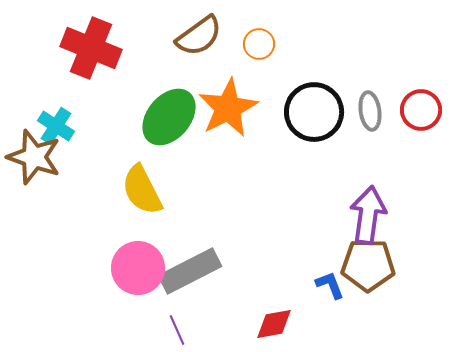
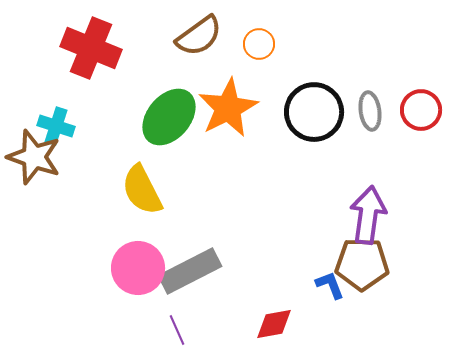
cyan cross: rotated 15 degrees counterclockwise
brown pentagon: moved 6 px left, 1 px up
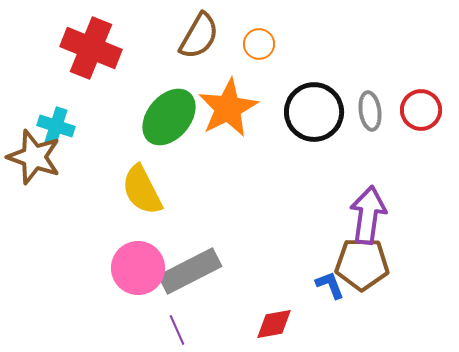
brown semicircle: rotated 24 degrees counterclockwise
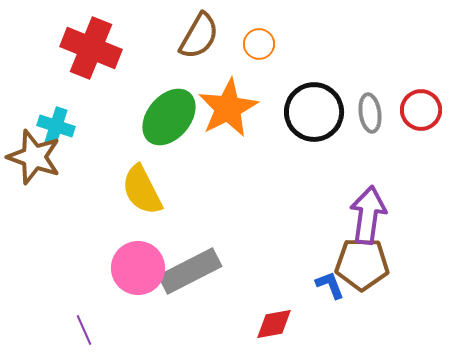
gray ellipse: moved 2 px down
purple line: moved 93 px left
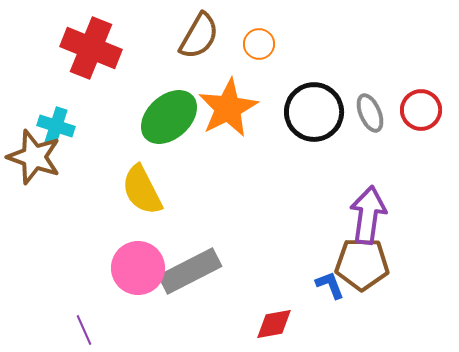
gray ellipse: rotated 15 degrees counterclockwise
green ellipse: rotated 8 degrees clockwise
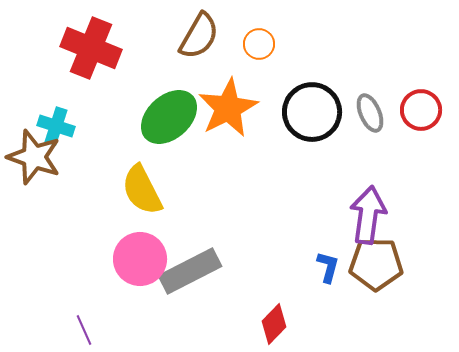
black circle: moved 2 px left
brown pentagon: moved 14 px right
pink circle: moved 2 px right, 9 px up
blue L-shape: moved 2 px left, 18 px up; rotated 36 degrees clockwise
red diamond: rotated 36 degrees counterclockwise
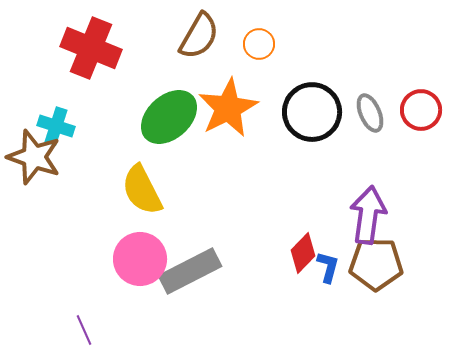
red diamond: moved 29 px right, 71 px up
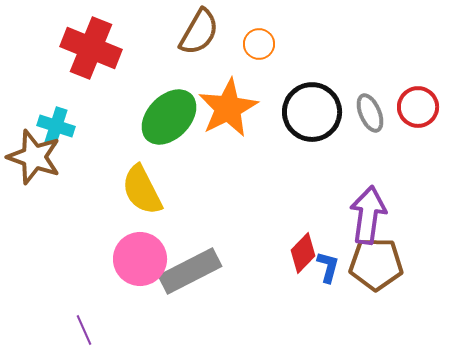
brown semicircle: moved 4 px up
red circle: moved 3 px left, 3 px up
green ellipse: rotated 4 degrees counterclockwise
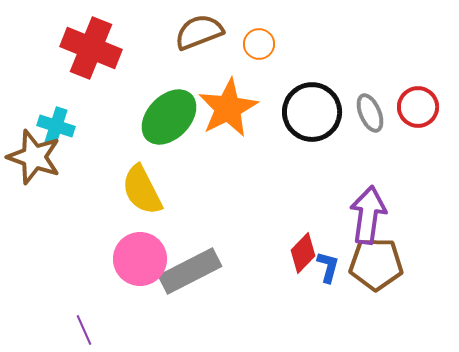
brown semicircle: rotated 141 degrees counterclockwise
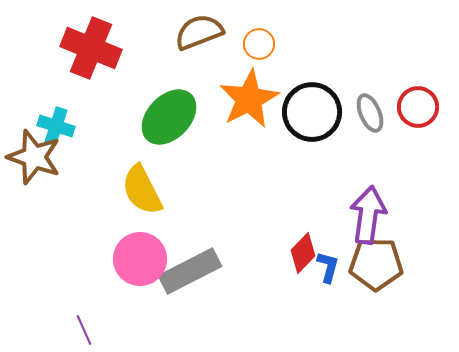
orange star: moved 21 px right, 9 px up
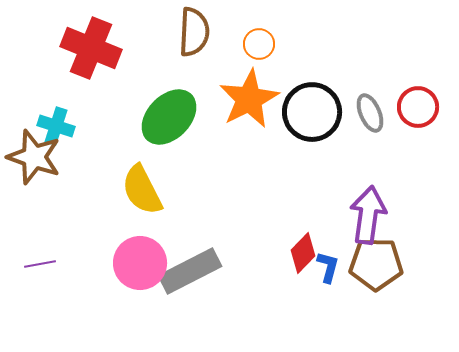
brown semicircle: moved 5 px left; rotated 114 degrees clockwise
pink circle: moved 4 px down
purple line: moved 44 px left, 66 px up; rotated 76 degrees counterclockwise
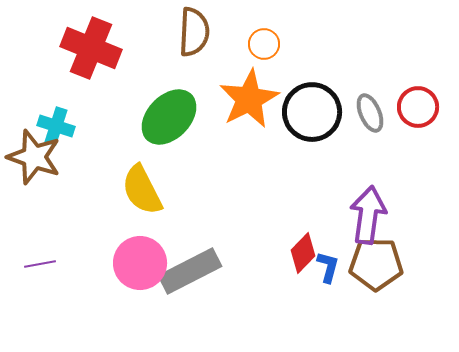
orange circle: moved 5 px right
